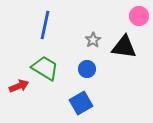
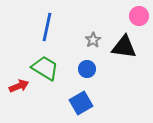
blue line: moved 2 px right, 2 px down
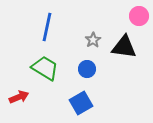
red arrow: moved 11 px down
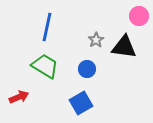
gray star: moved 3 px right
green trapezoid: moved 2 px up
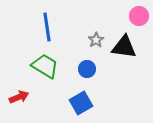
blue line: rotated 20 degrees counterclockwise
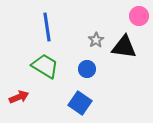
blue square: moved 1 px left; rotated 25 degrees counterclockwise
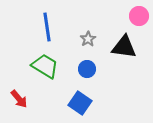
gray star: moved 8 px left, 1 px up
red arrow: moved 2 px down; rotated 72 degrees clockwise
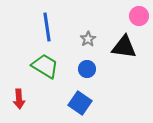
red arrow: rotated 36 degrees clockwise
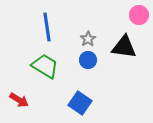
pink circle: moved 1 px up
blue circle: moved 1 px right, 9 px up
red arrow: moved 1 px down; rotated 54 degrees counterclockwise
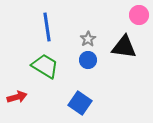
red arrow: moved 2 px left, 3 px up; rotated 48 degrees counterclockwise
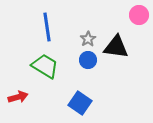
black triangle: moved 8 px left
red arrow: moved 1 px right
